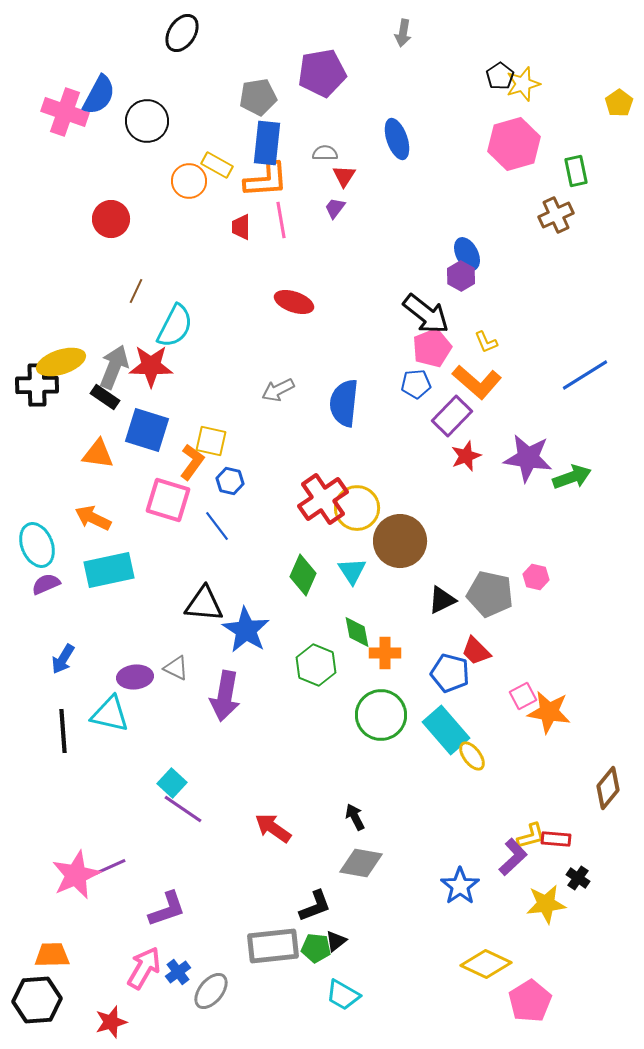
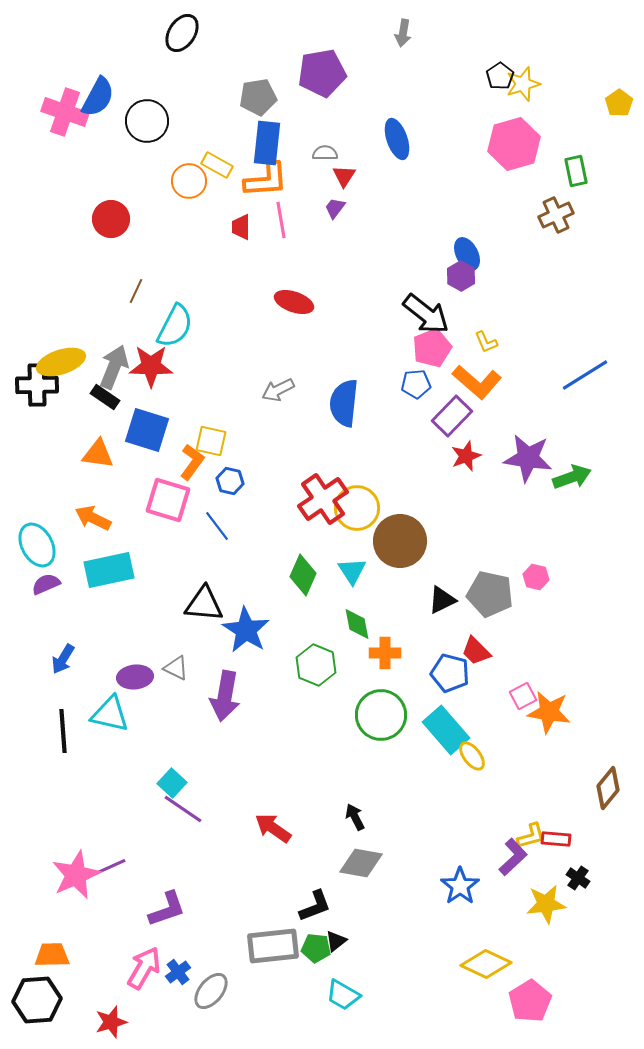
blue semicircle at (99, 95): moved 1 px left, 2 px down
cyan ellipse at (37, 545): rotated 6 degrees counterclockwise
green diamond at (357, 632): moved 8 px up
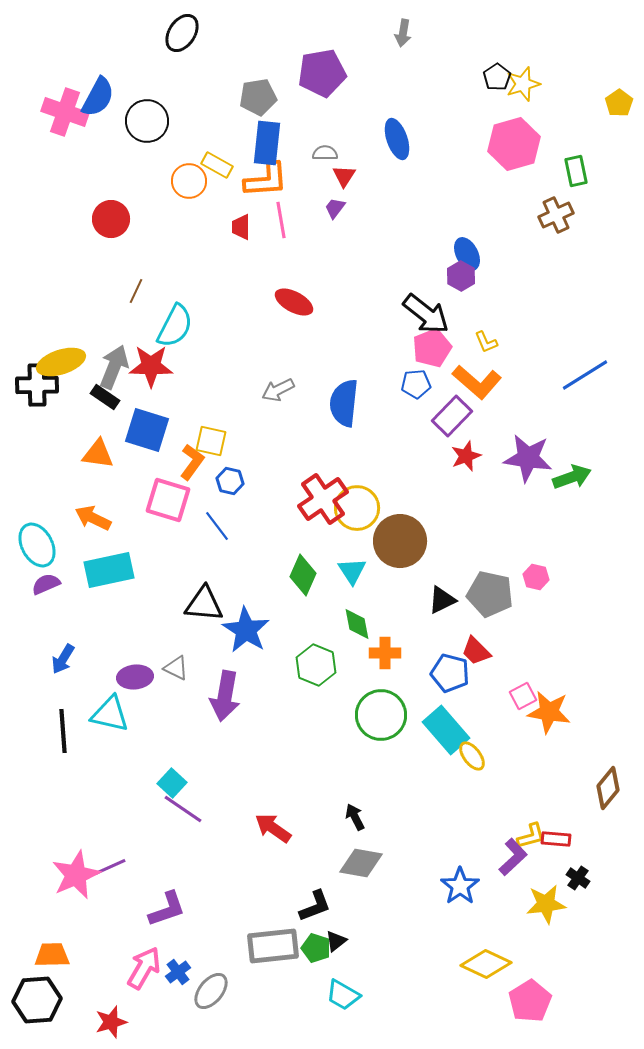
black pentagon at (500, 76): moved 3 px left, 1 px down
red ellipse at (294, 302): rotated 9 degrees clockwise
green pentagon at (316, 948): rotated 12 degrees clockwise
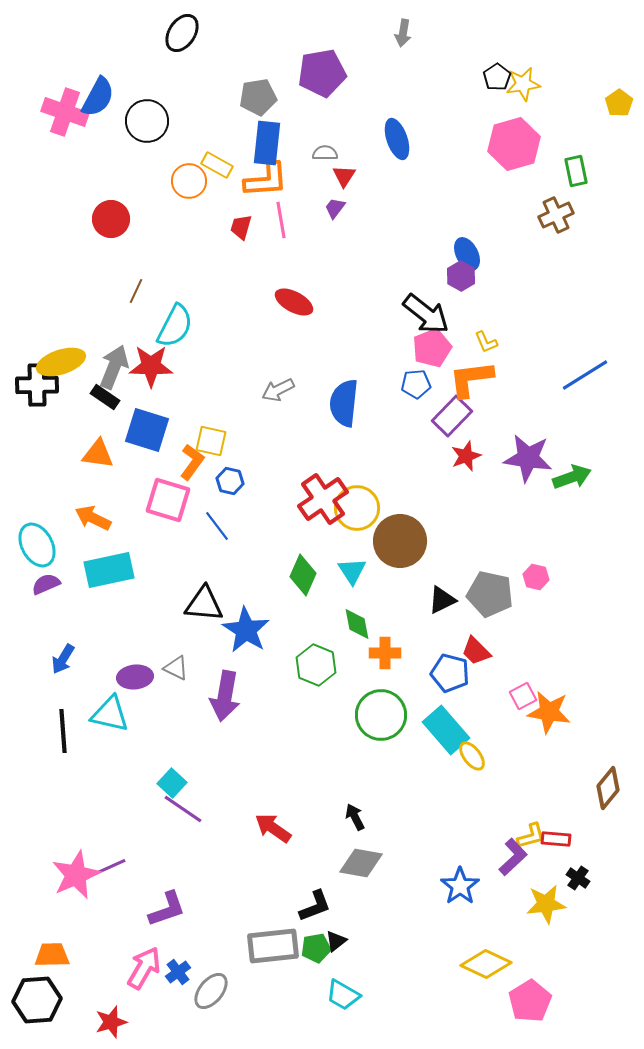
yellow star at (523, 84): rotated 8 degrees clockwise
red trapezoid at (241, 227): rotated 16 degrees clockwise
orange L-shape at (477, 382): moved 6 px left, 3 px up; rotated 132 degrees clockwise
green pentagon at (316, 948): rotated 28 degrees counterclockwise
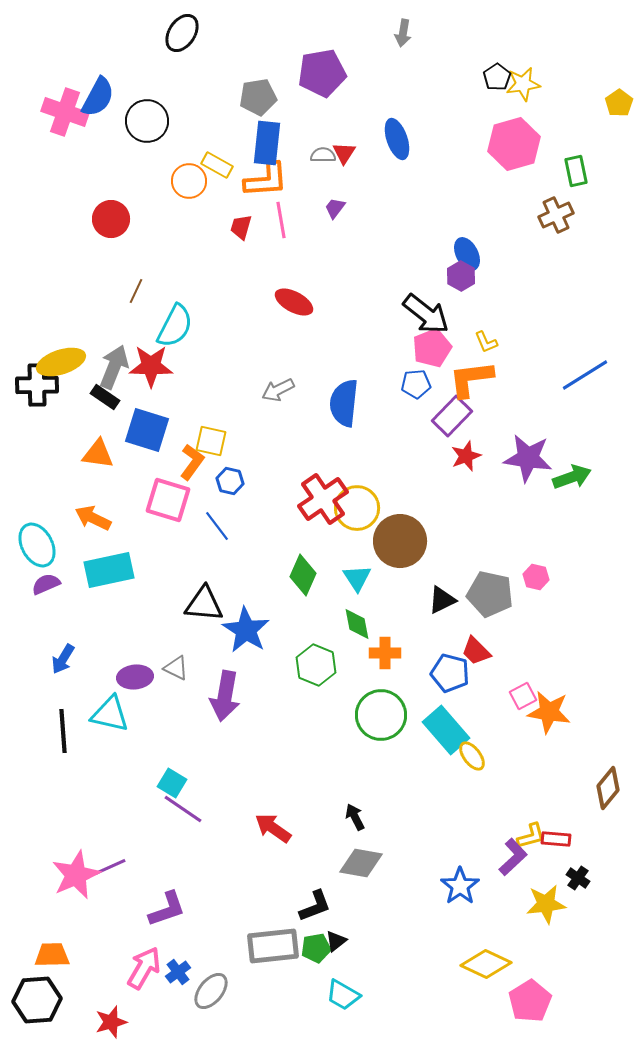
gray semicircle at (325, 153): moved 2 px left, 2 px down
red triangle at (344, 176): moved 23 px up
cyan triangle at (352, 571): moved 5 px right, 7 px down
cyan square at (172, 783): rotated 12 degrees counterclockwise
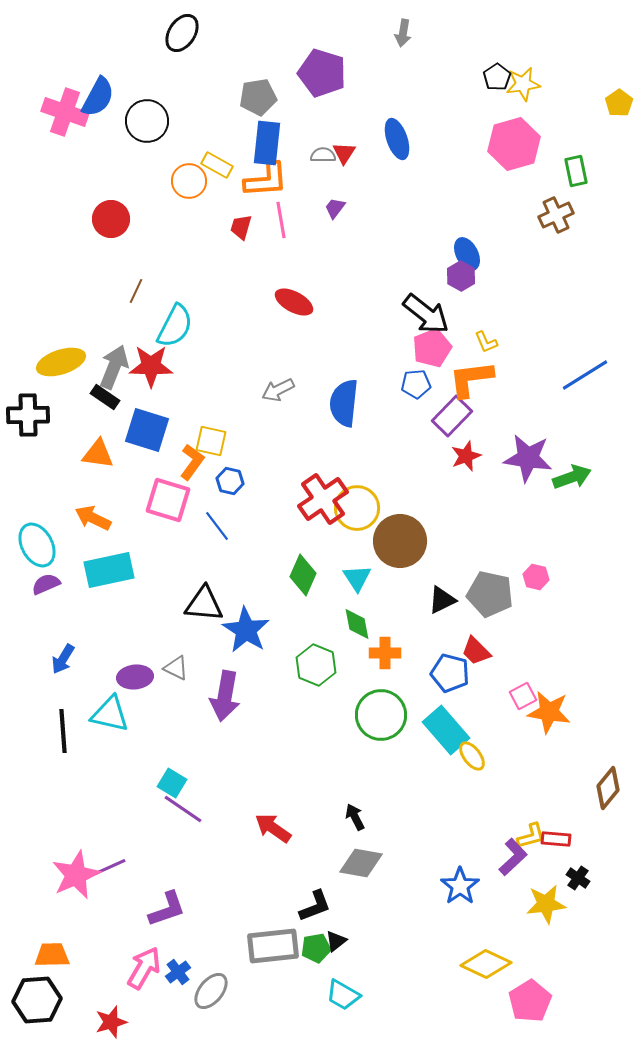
purple pentagon at (322, 73): rotated 27 degrees clockwise
black cross at (37, 385): moved 9 px left, 30 px down
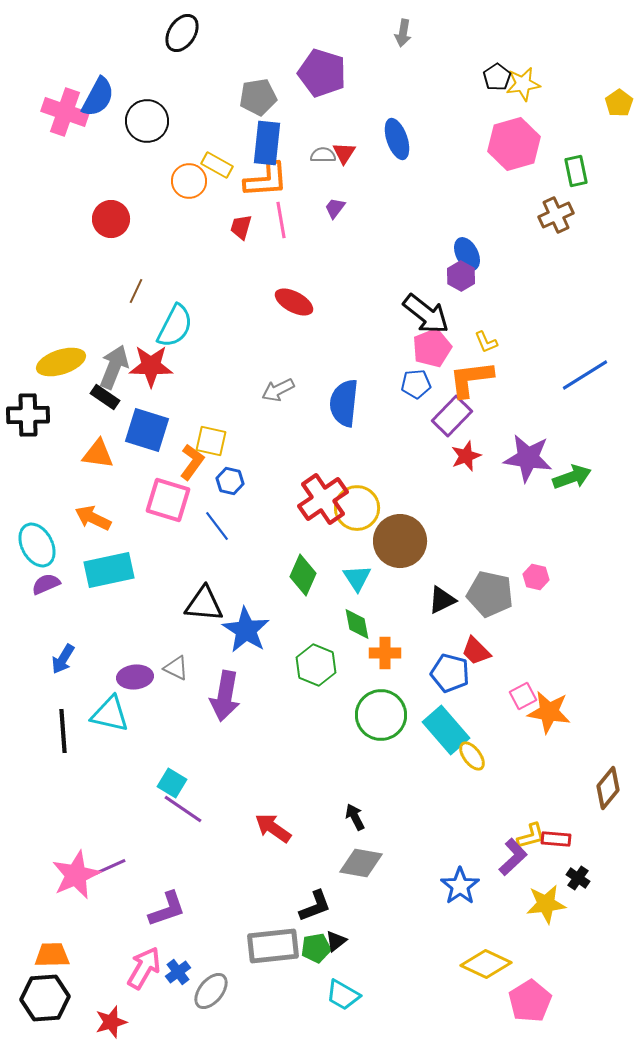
black hexagon at (37, 1000): moved 8 px right, 2 px up
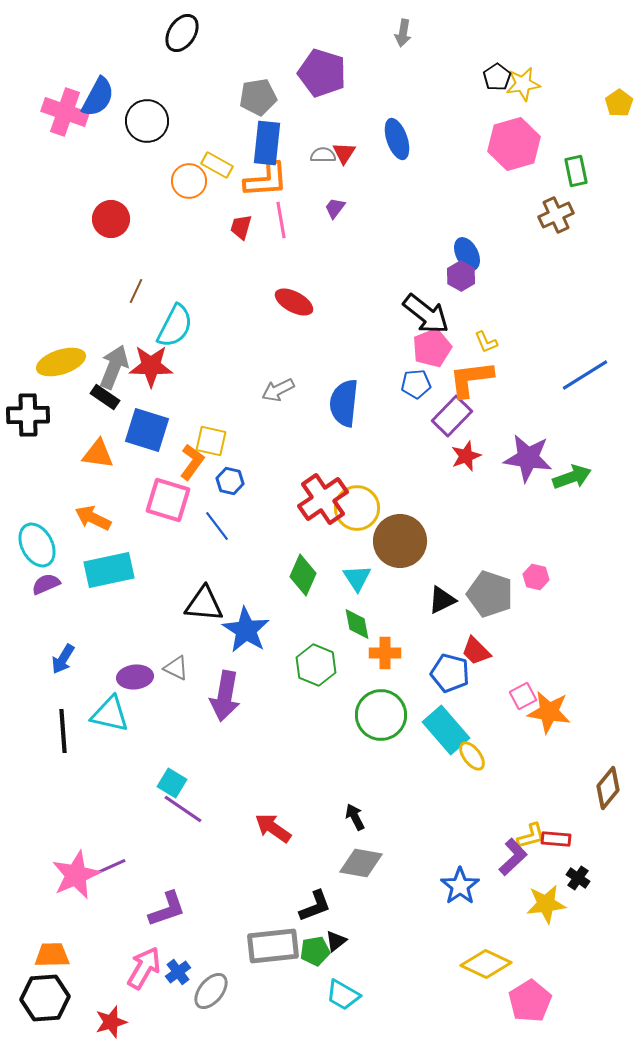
gray pentagon at (490, 594): rotated 6 degrees clockwise
green pentagon at (316, 948): moved 1 px left, 3 px down
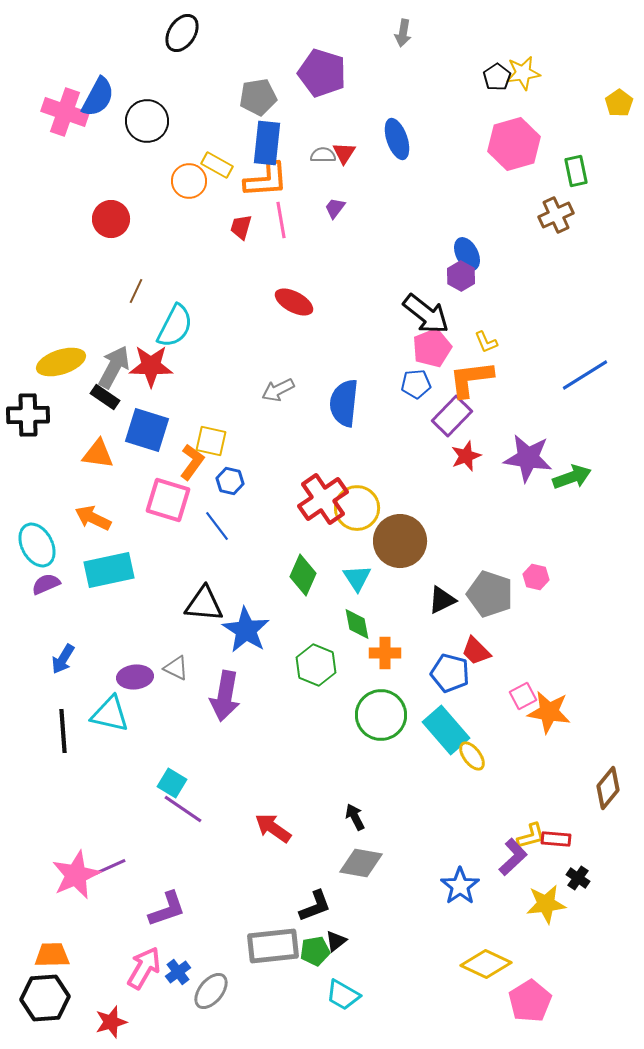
yellow star at (523, 84): moved 11 px up
gray arrow at (114, 367): rotated 6 degrees clockwise
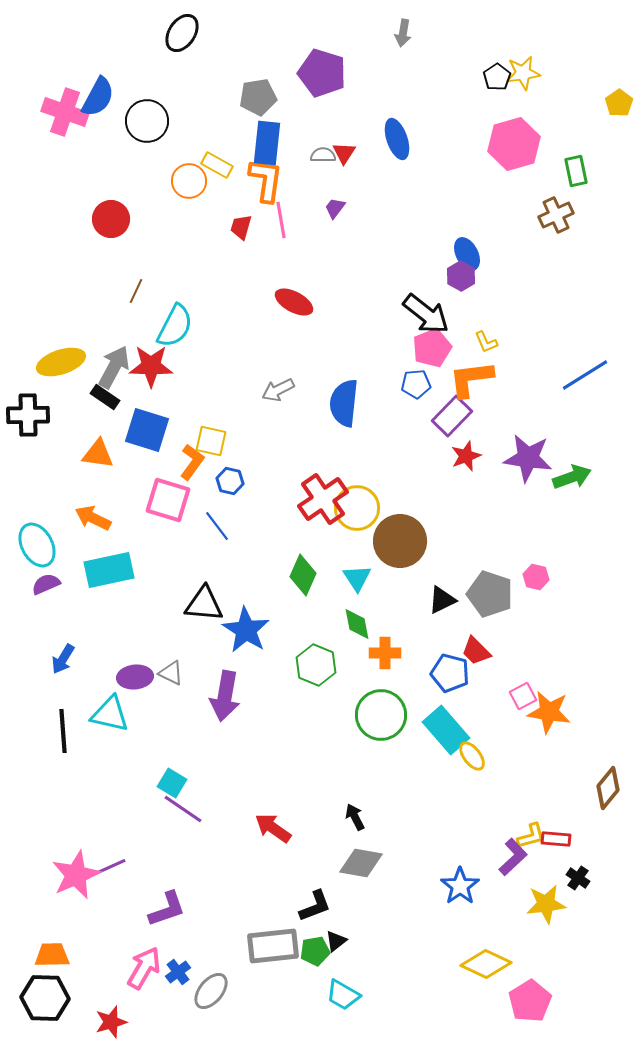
orange L-shape at (266, 180): rotated 78 degrees counterclockwise
gray triangle at (176, 668): moved 5 px left, 5 px down
black hexagon at (45, 998): rotated 6 degrees clockwise
